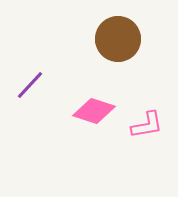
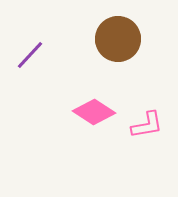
purple line: moved 30 px up
pink diamond: moved 1 px down; rotated 15 degrees clockwise
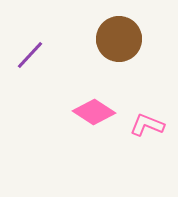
brown circle: moved 1 px right
pink L-shape: rotated 148 degrees counterclockwise
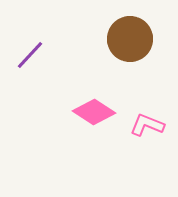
brown circle: moved 11 px right
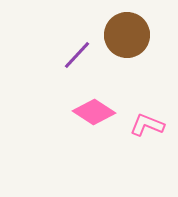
brown circle: moved 3 px left, 4 px up
purple line: moved 47 px right
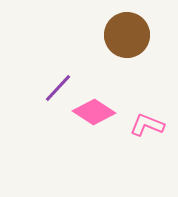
purple line: moved 19 px left, 33 px down
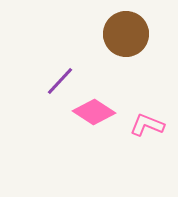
brown circle: moved 1 px left, 1 px up
purple line: moved 2 px right, 7 px up
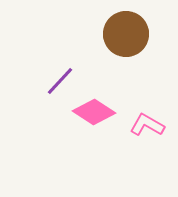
pink L-shape: rotated 8 degrees clockwise
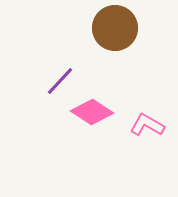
brown circle: moved 11 px left, 6 px up
pink diamond: moved 2 px left
